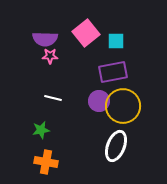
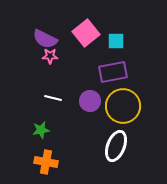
purple semicircle: rotated 25 degrees clockwise
purple circle: moved 9 px left
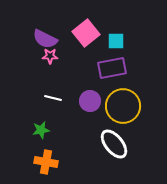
purple rectangle: moved 1 px left, 4 px up
white ellipse: moved 2 px left, 2 px up; rotated 60 degrees counterclockwise
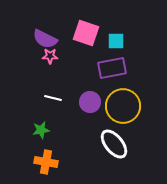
pink square: rotated 32 degrees counterclockwise
purple circle: moved 1 px down
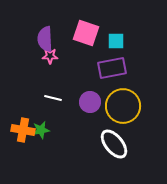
purple semicircle: rotated 60 degrees clockwise
orange cross: moved 23 px left, 32 px up
